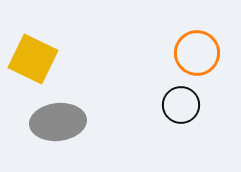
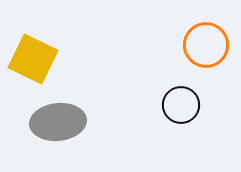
orange circle: moved 9 px right, 8 px up
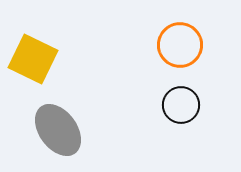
orange circle: moved 26 px left
gray ellipse: moved 8 px down; rotated 60 degrees clockwise
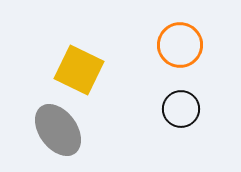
yellow square: moved 46 px right, 11 px down
black circle: moved 4 px down
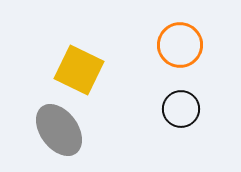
gray ellipse: moved 1 px right
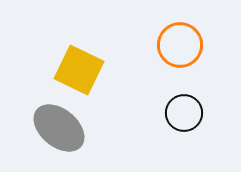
black circle: moved 3 px right, 4 px down
gray ellipse: moved 2 px up; rotated 14 degrees counterclockwise
